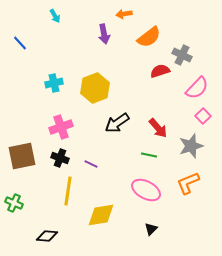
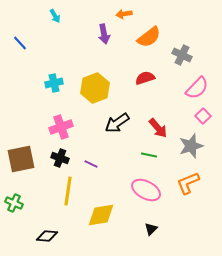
red semicircle: moved 15 px left, 7 px down
brown square: moved 1 px left, 3 px down
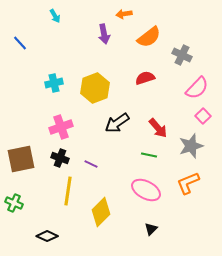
yellow diamond: moved 3 px up; rotated 36 degrees counterclockwise
black diamond: rotated 20 degrees clockwise
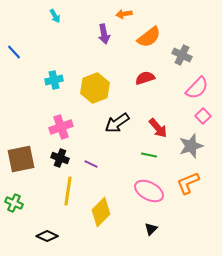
blue line: moved 6 px left, 9 px down
cyan cross: moved 3 px up
pink ellipse: moved 3 px right, 1 px down
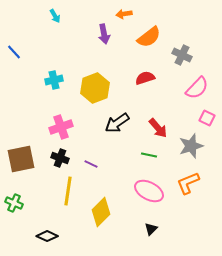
pink square: moved 4 px right, 2 px down; rotated 21 degrees counterclockwise
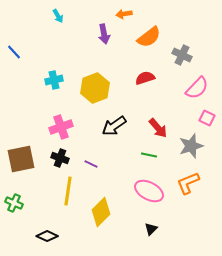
cyan arrow: moved 3 px right
black arrow: moved 3 px left, 3 px down
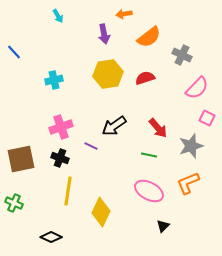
yellow hexagon: moved 13 px right, 14 px up; rotated 12 degrees clockwise
purple line: moved 18 px up
yellow diamond: rotated 20 degrees counterclockwise
black triangle: moved 12 px right, 3 px up
black diamond: moved 4 px right, 1 px down
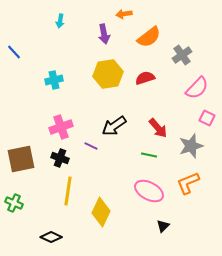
cyan arrow: moved 2 px right, 5 px down; rotated 40 degrees clockwise
gray cross: rotated 30 degrees clockwise
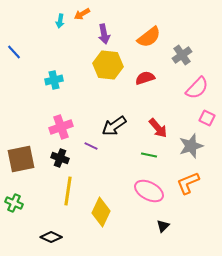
orange arrow: moved 42 px left; rotated 21 degrees counterclockwise
yellow hexagon: moved 9 px up; rotated 16 degrees clockwise
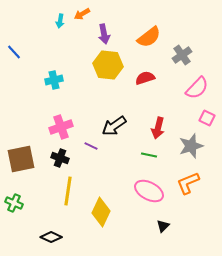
red arrow: rotated 55 degrees clockwise
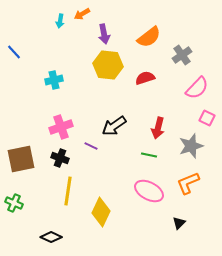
black triangle: moved 16 px right, 3 px up
